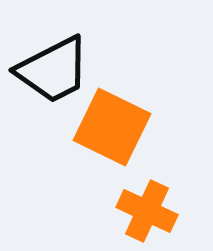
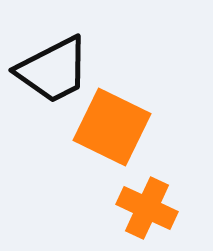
orange cross: moved 3 px up
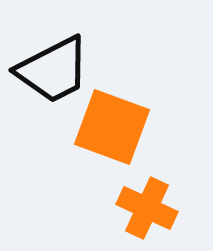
orange square: rotated 6 degrees counterclockwise
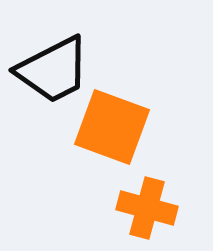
orange cross: rotated 10 degrees counterclockwise
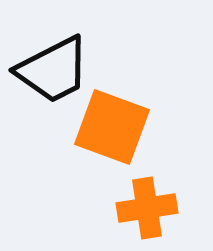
orange cross: rotated 24 degrees counterclockwise
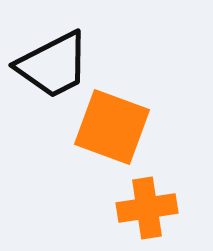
black trapezoid: moved 5 px up
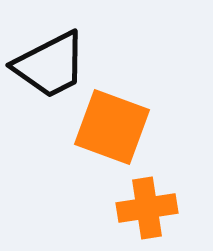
black trapezoid: moved 3 px left
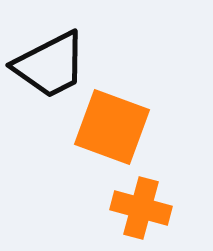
orange cross: moved 6 px left; rotated 24 degrees clockwise
